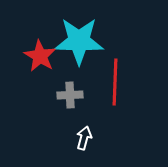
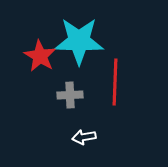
white arrow: moved 1 px up; rotated 115 degrees counterclockwise
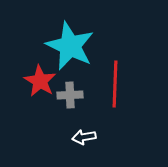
cyan star: moved 9 px left, 5 px down; rotated 24 degrees clockwise
red star: moved 25 px down
red line: moved 2 px down
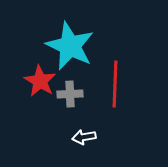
gray cross: moved 1 px up
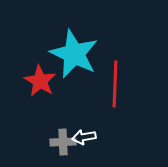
cyan star: moved 4 px right, 8 px down
gray cross: moved 7 px left, 48 px down
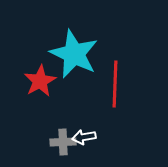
red star: rotated 12 degrees clockwise
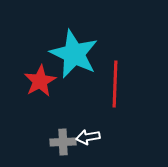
white arrow: moved 4 px right
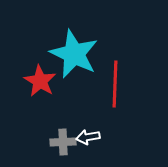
red star: rotated 12 degrees counterclockwise
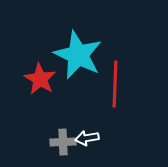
cyan star: moved 4 px right, 1 px down
red star: moved 2 px up
white arrow: moved 1 px left, 1 px down
